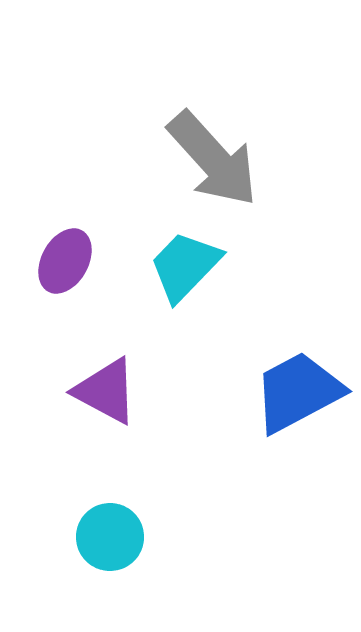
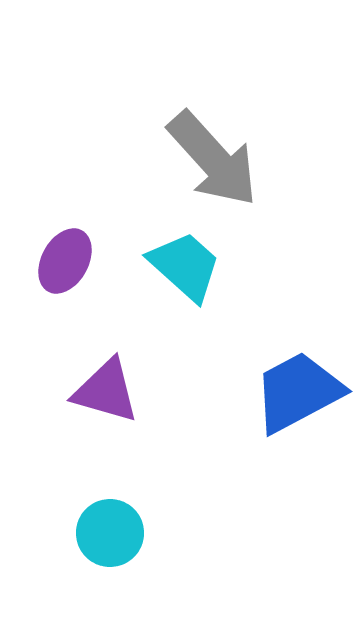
cyan trapezoid: rotated 88 degrees clockwise
purple triangle: rotated 12 degrees counterclockwise
cyan circle: moved 4 px up
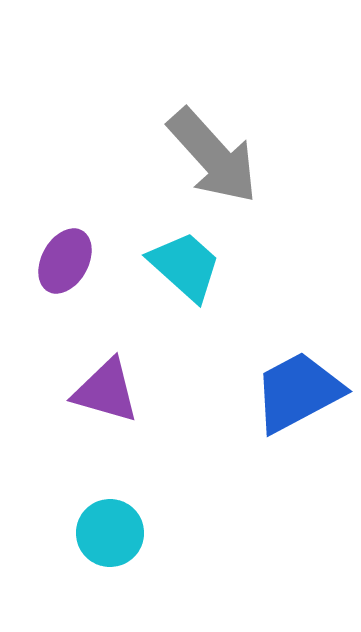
gray arrow: moved 3 px up
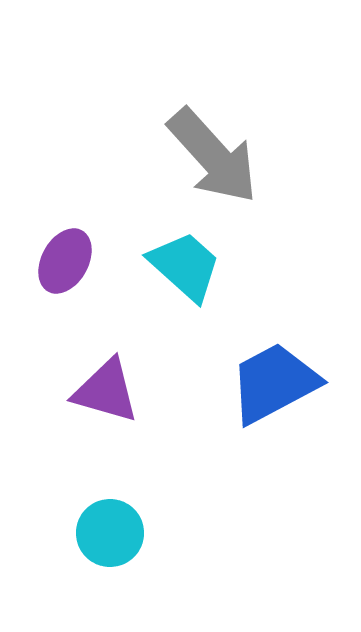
blue trapezoid: moved 24 px left, 9 px up
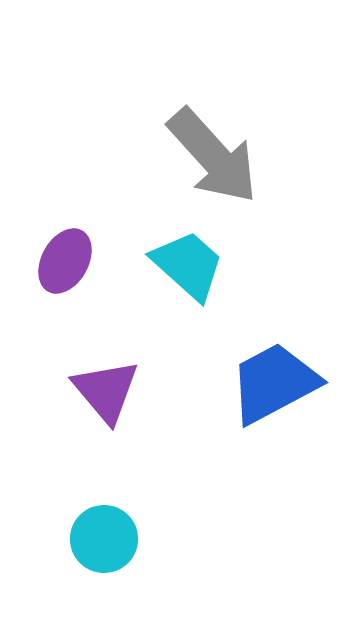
cyan trapezoid: moved 3 px right, 1 px up
purple triangle: rotated 34 degrees clockwise
cyan circle: moved 6 px left, 6 px down
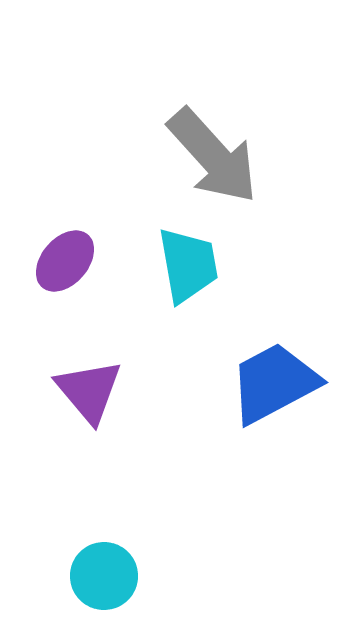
purple ellipse: rotated 12 degrees clockwise
cyan trapezoid: rotated 38 degrees clockwise
purple triangle: moved 17 px left
cyan circle: moved 37 px down
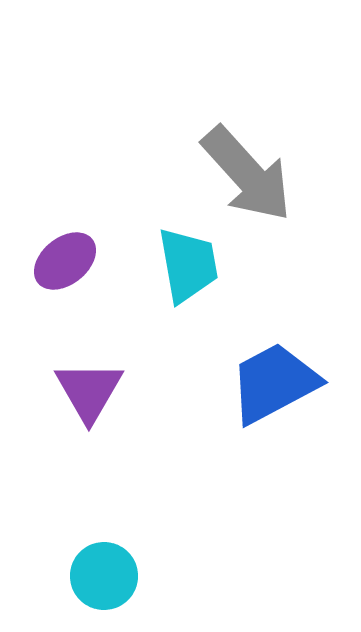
gray arrow: moved 34 px right, 18 px down
purple ellipse: rotated 10 degrees clockwise
purple triangle: rotated 10 degrees clockwise
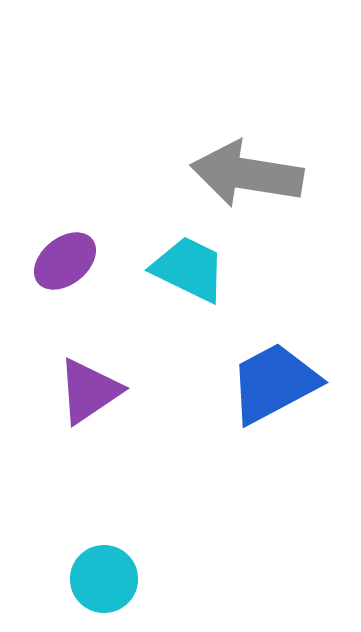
gray arrow: rotated 141 degrees clockwise
cyan trapezoid: moved 1 px right, 4 px down; rotated 54 degrees counterclockwise
purple triangle: rotated 26 degrees clockwise
cyan circle: moved 3 px down
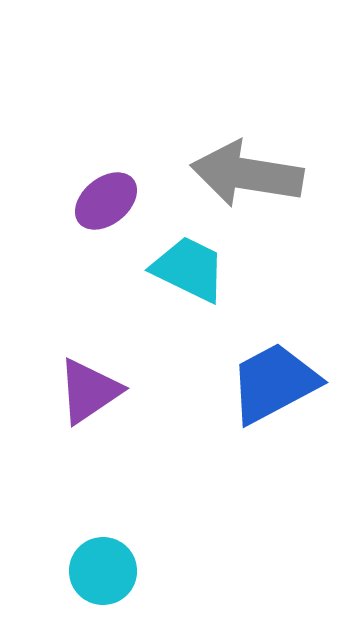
purple ellipse: moved 41 px right, 60 px up
cyan circle: moved 1 px left, 8 px up
